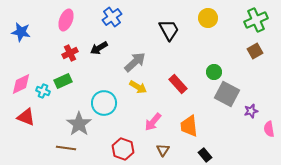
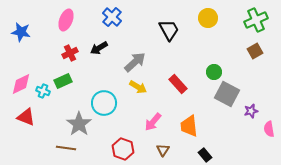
blue cross: rotated 12 degrees counterclockwise
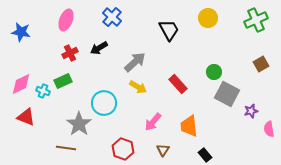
brown square: moved 6 px right, 13 px down
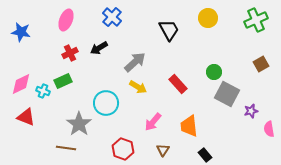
cyan circle: moved 2 px right
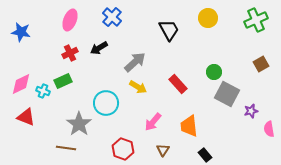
pink ellipse: moved 4 px right
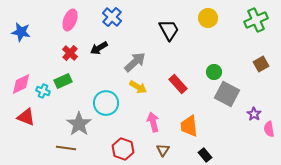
red cross: rotated 21 degrees counterclockwise
purple star: moved 3 px right, 3 px down; rotated 24 degrees counterclockwise
pink arrow: rotated 126 degrees clockwise
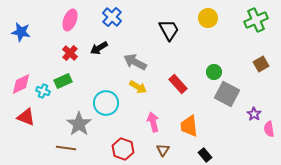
gray arrow: rotated 110 degrees counterclockwise
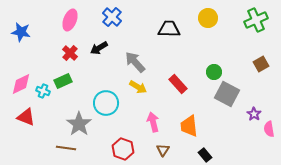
black trapezoid: moved 1 px up; rotated 60 degrees counterclockwise
gray arrow: rotated 20 degrees clockwise
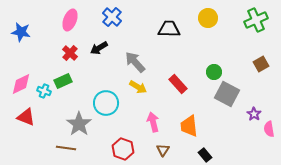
cyan cross: moved 1 px right
